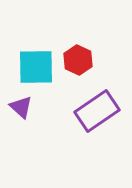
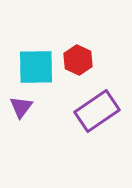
purple triangle: rotated 25 degrees clockwise
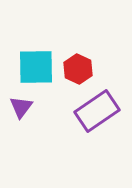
red hexagon: moved 9 px down
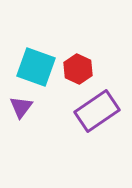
cyan square: rotated 21 degrees clockwise
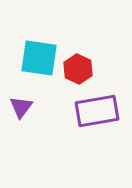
cyan square: moved 3 px right, 9 px up; rotated 12 degrees counterclockwise
purple rectangle: rotated 24 degrees clockwise
